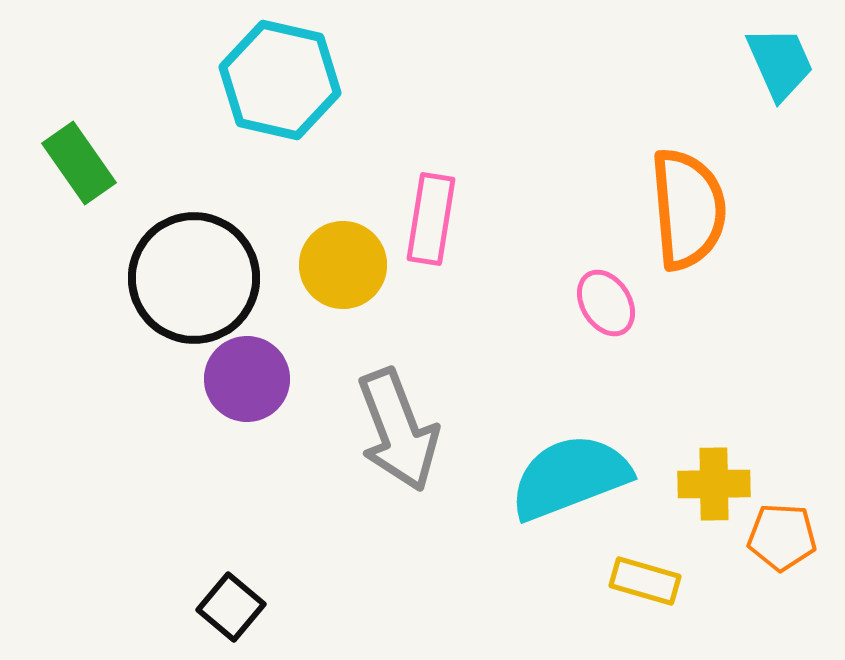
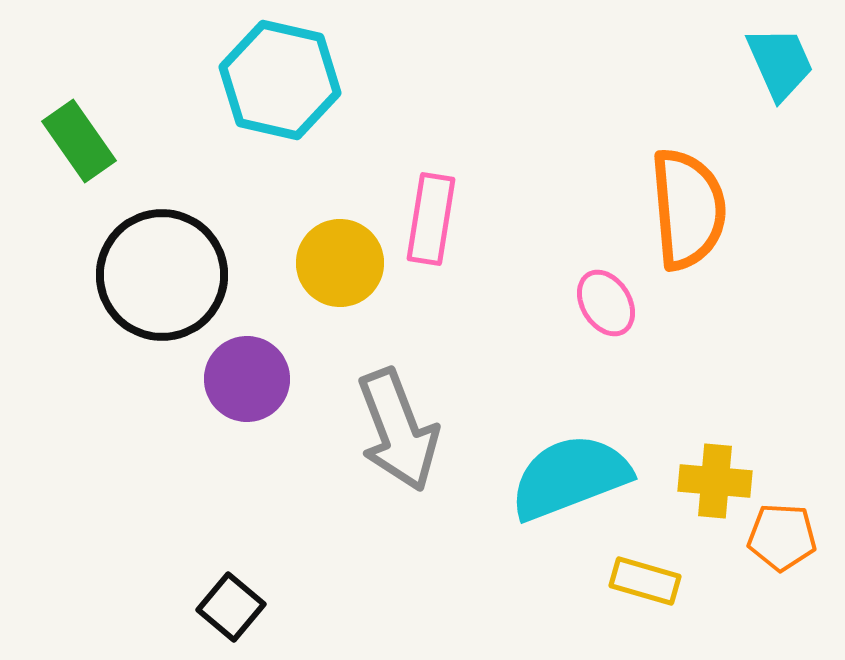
green rectangle: moved 22 px up
yellow circle: moved 3 px left, 2 px up
black circle: moved 32 px left, 3 px up
yellow cross: moved 1 px right, 3 px up; rotated 6 degrees clockwise
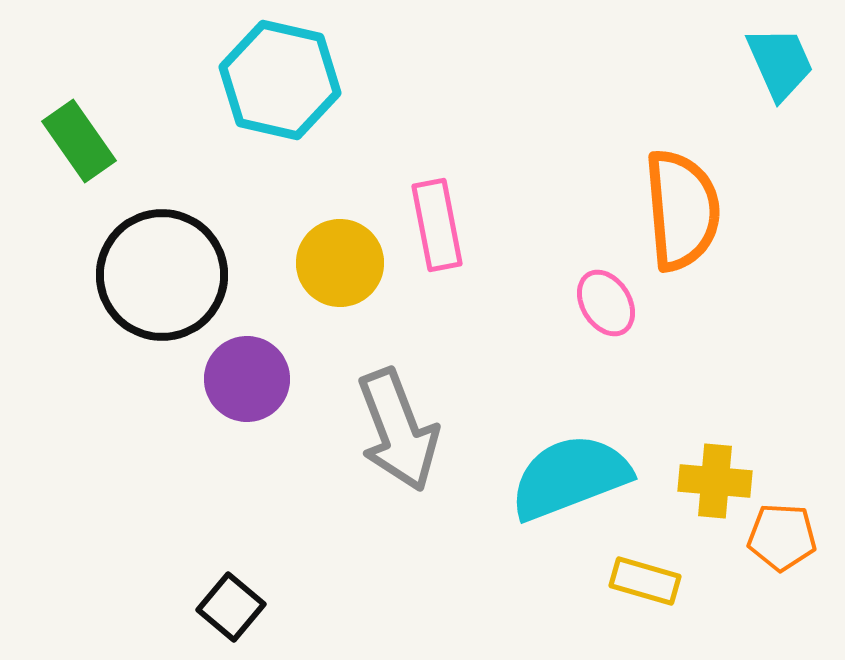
orange semicircle: moved 6 px left, 1 px down
pink rectangle: moved 6 px right, 6 px down; rotated 20 degrees counterclockwise
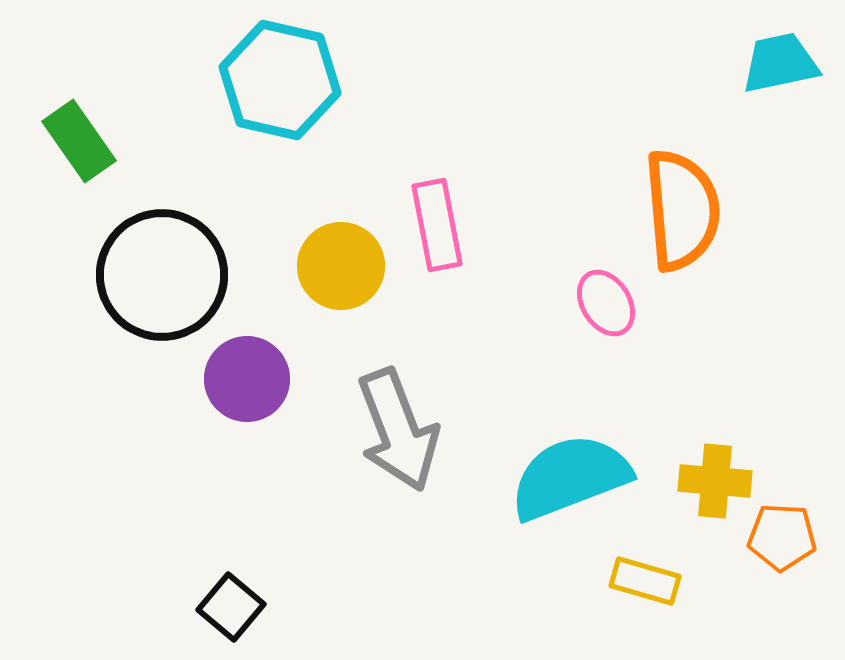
cyan trapezoid: rotated 78 degrees counterclockwise
yellow circle: moved 1 px right, 3 px down
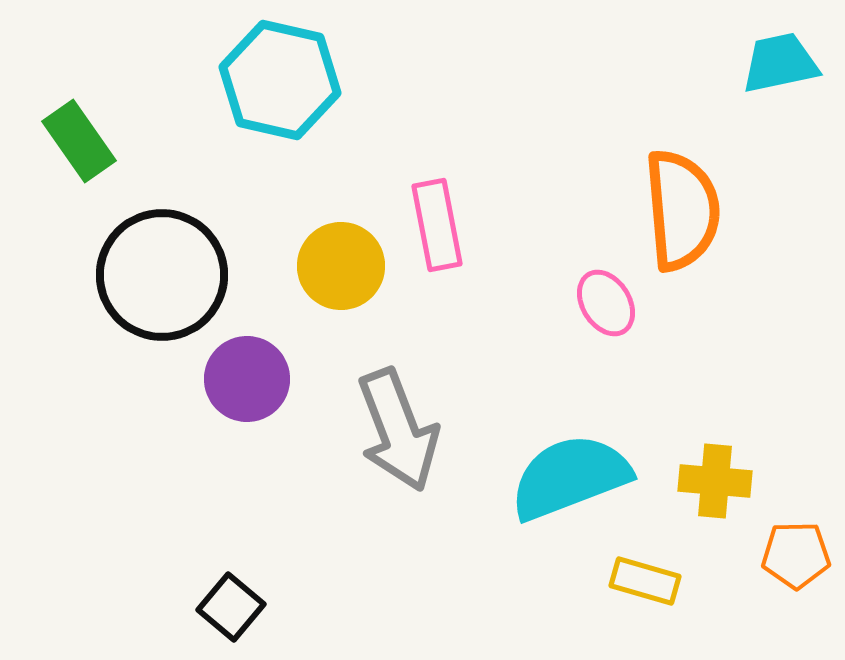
orange pentagon: moved 14 px right, 18 px down; rotated 4 degrees counterclockwise
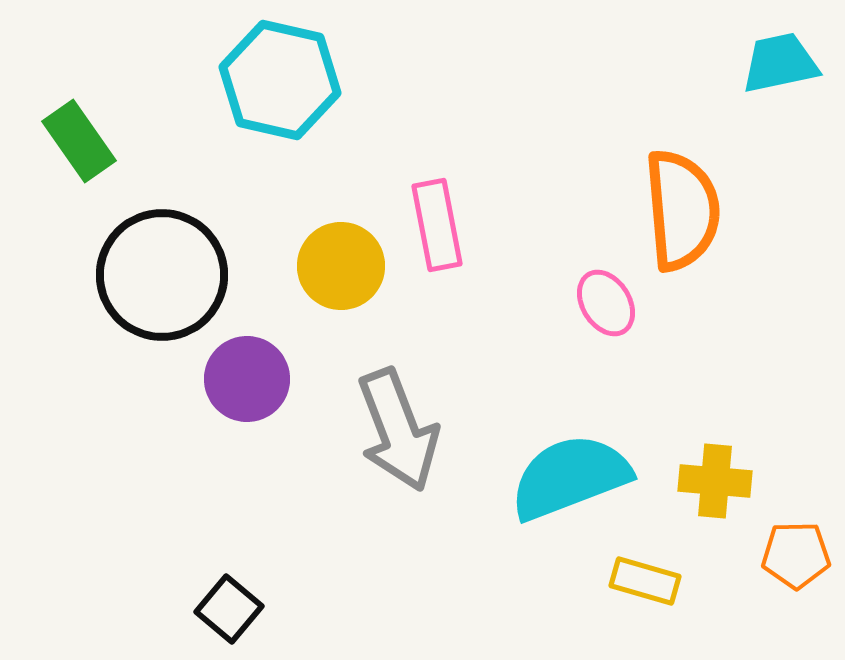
black square: moved 2 px left, 2 px down
